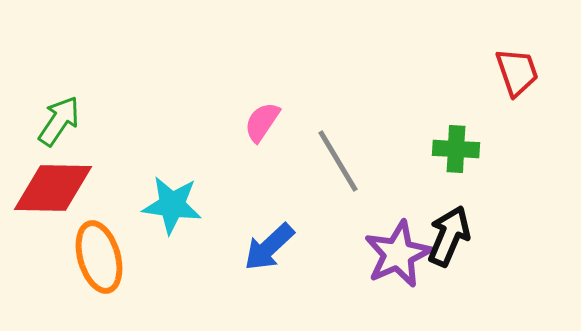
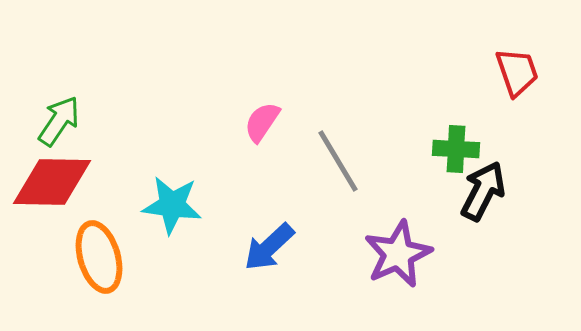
red diamond: moved 1 px left, 6 px up
black arrow: moved 34 px right, 45 px up; rotated 4 degrees clockwise
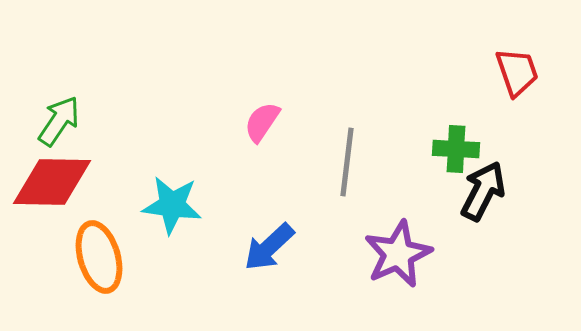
gray line: moved 9 px right, 1 px down; rotated 38 degrees clockwise
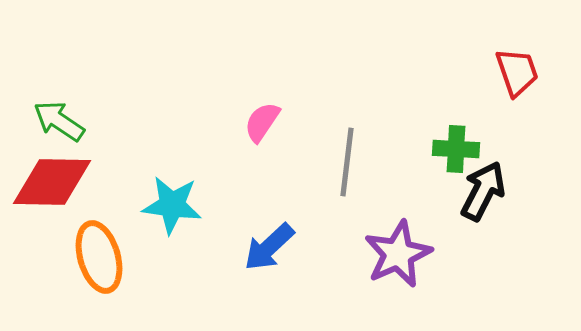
green arrow: rotated 90 degrees counterclockwise
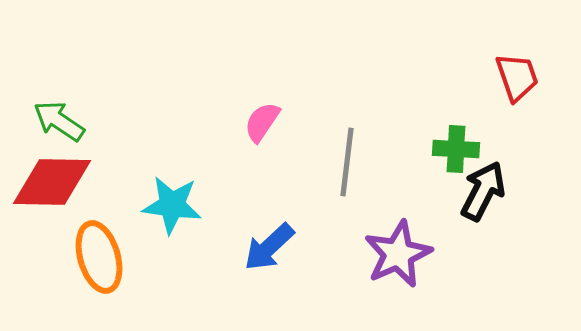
red trapezoid: moved 5 px down
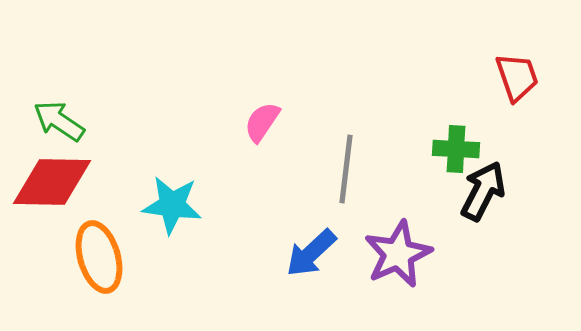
gray line: moved 1 px left, 7 px down
blue arrow: moved 42 px right, 6 px down
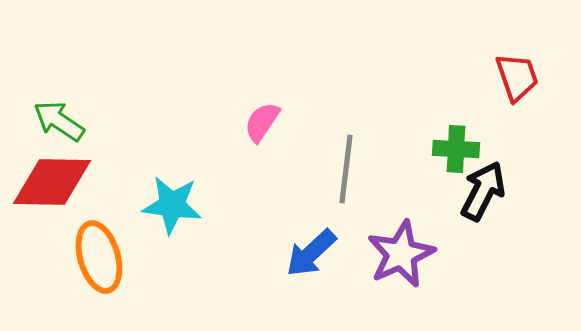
purple star: moved 3 px right
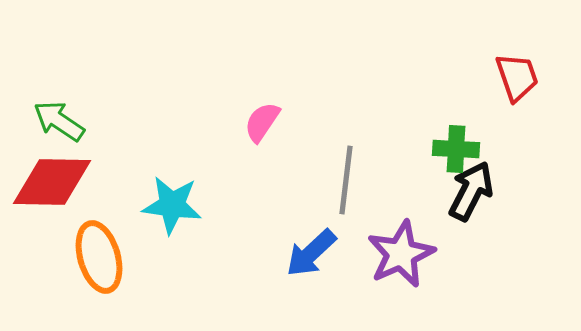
gray line: moved 11 px down
black arrow: moved 12 px left
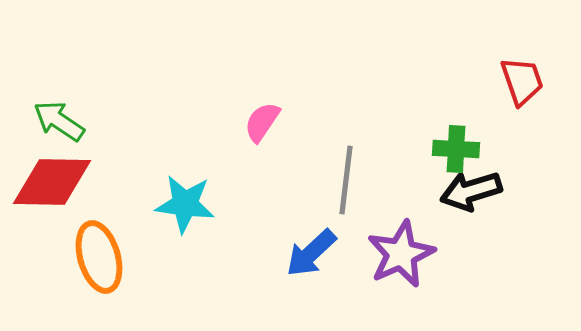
red trapezoid: moved 5 px right, 4 px down
black arrow: rotated 134 degrees counterclockwise
cyan star: moved 13 px right, 1 px up
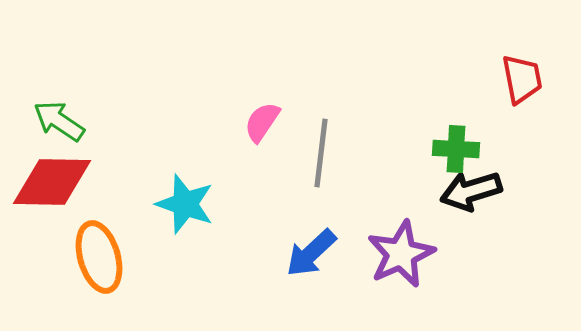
red trapezoid: moved 2 px up; rotated 8 degrees clockwise
gray line: moved 25 px left, 27 px up
cyan star: rotated 12 degrees clockwise
